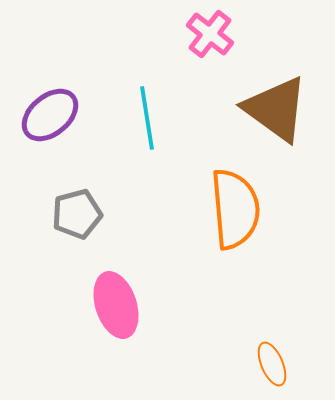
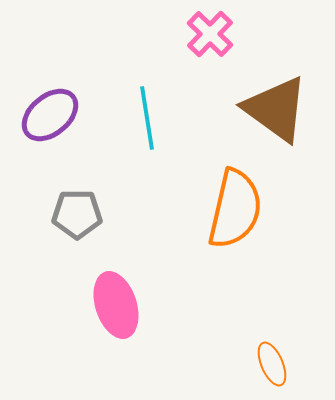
pink cross: rotated 6 degrees clockwise
orange semicircle: rotated 18 degrees clockwise
gray pentagon: rotated 15 degrees clockwise
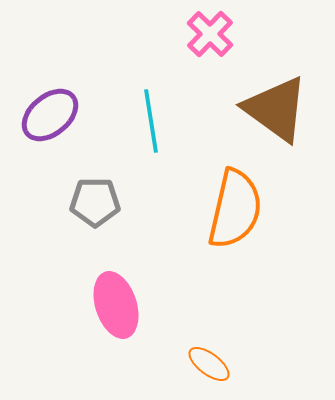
cyan line: moved 4 px right, 3 px down
gray pentagon: moved 18 px right, 12 px up
orange ellipse: moved 63 px left; rotated 30 degrees counterclockwise
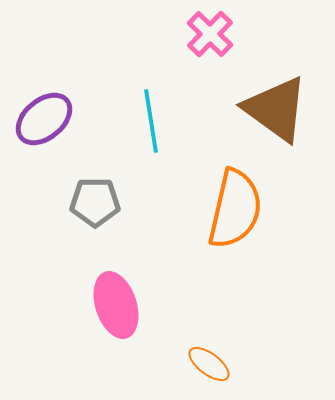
purple ellipse: moved 6 px left, 4 px down
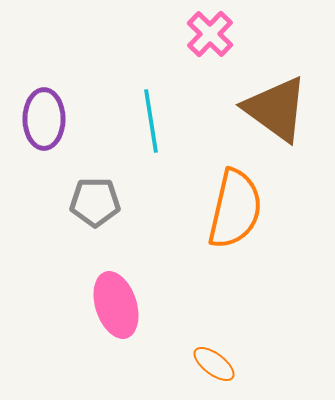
purple ellipse: rotated 50 degrees counterclockwise
orange ellipse: moved 5 px right
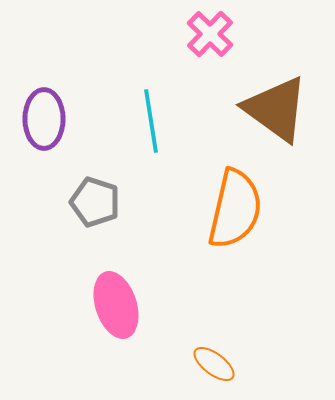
gray pentagon: rotated 18 degrees clockwise
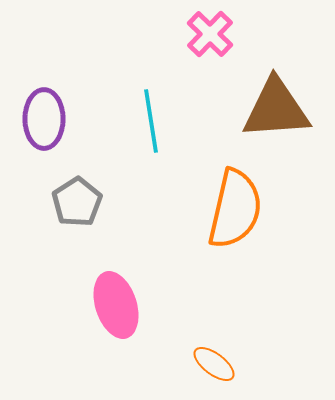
brown triangle: rotated 40 degrees counterclockwise
gray pentagon: moved 18 px left; rotated 21 degrees clockwise
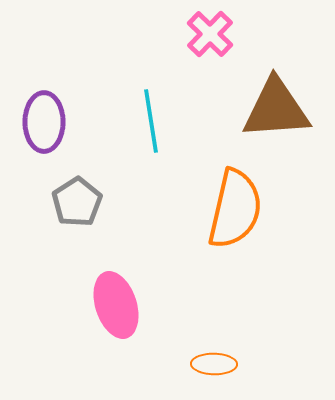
purple ellipse: moved 3 px down
orange ellipse: rotated 36 degrees counterclockwise
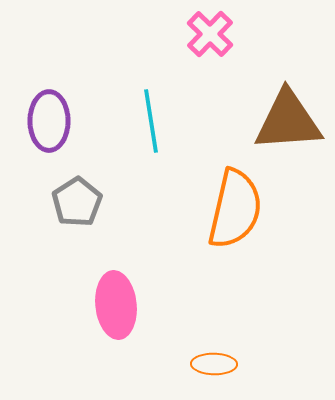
brown triangle: moved 12 px right, 12 px down
purple ellipse: moved 5 px right, 1 px up
pink ellipse: rotated 12 degrees clockwise
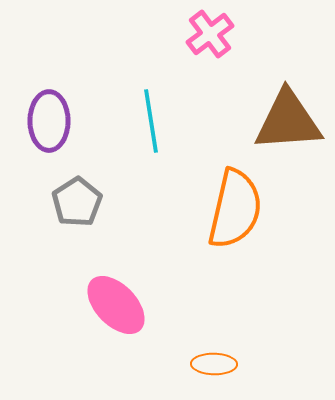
pink cross: rotated 9 degrees clockwise
pink ellipse: rotated 38 degrees counterclockwise
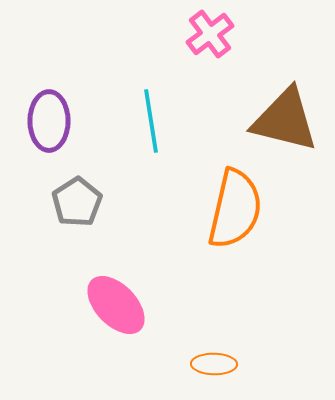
brown triangle: moved 3 px left, 1 px up; rotated 18 degrees clockwise
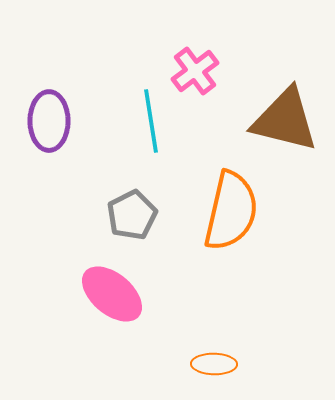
pink cross: moved 15 px left, 37 px down
gray pentagon: moved 55 px right, 13 px down; rotated 6 degrees clockwise
orange semicircle: moved 4 px left, 2 px down
pink ellipse: moved 4 px left, 11 px up; rotated 6 degrees counterclockwise
